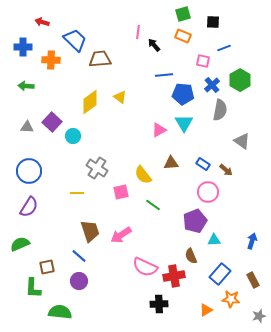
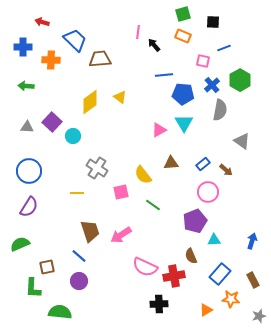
blue rectangle at (203, 164): rotated 72 degrees counterclockwise
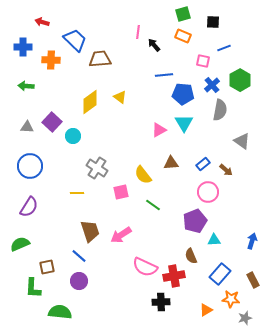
blue circle at (29, 171): moved 1 px right, 5 px up
black cross at (159, 304): moved 2 px right, 2 px up
gray star at (259, 316): moved 14 px left, 2 px down
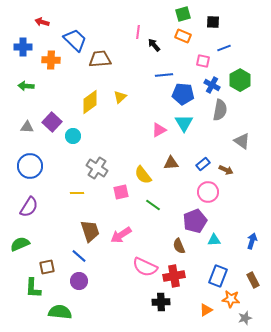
blue cross at (212, 85): rotated 21 degrees counterclockwise
yellow triangle at (120, 97): rotated 40 degrees clockwise
brown arrow at (226, 170): rotated 16 degrees counterclockwise
brown semicircle at (191, 256): moved 12 px left, 10 px up
blue rectangle at (220, 274): moved 2 px left, 2 px down; rotated 20 degrees counterclockwise
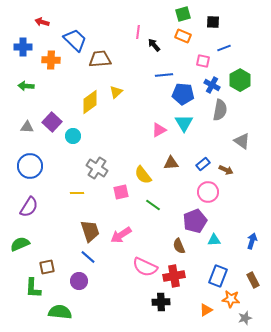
yellow triangle at (120, 97): moved 4 px left, 5 px up
blue line at (79, 256): moved 9 px right, 1 px down
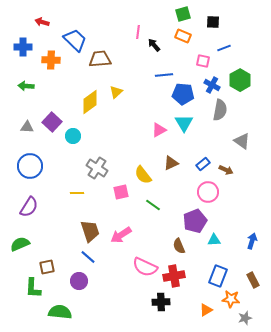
brown triangle at (171, 163): rotated 21 degrees counterclockwise
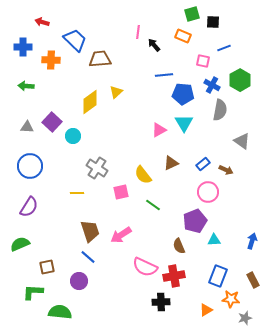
green square at (183, 14): moved 9 px right
green L-shape at (33, 288): moved 4 px down; rotated 90 degrees clockwise
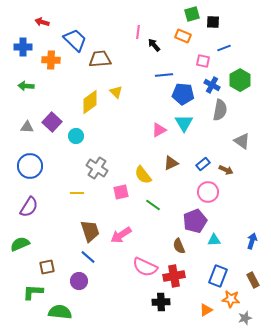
yellow triangle at (116, 92): rotated 32 degrees counterclockwise
cyan circle at (73, 136): moved 3 px right
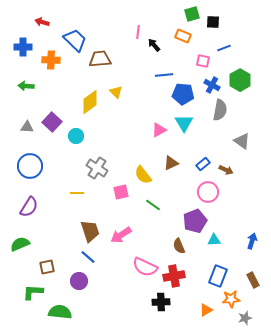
orange star at (231, 299): rotated 12 degrees counterclockwise
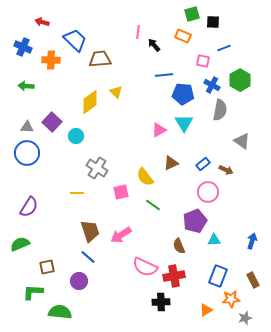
blue cross at (23, 47): rotated 24 degrees clockwise
blue circle at (30, 166): moved 3 px left, 13 px up
yellow semicircle at (143, 175): moved 2 px right, 2 px down
